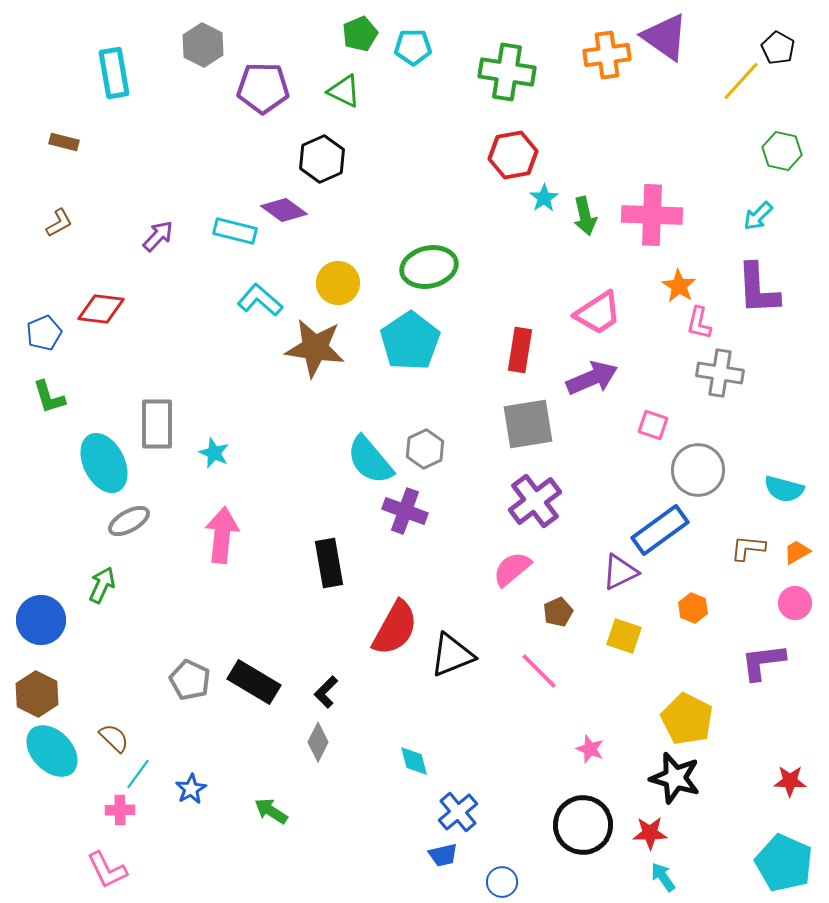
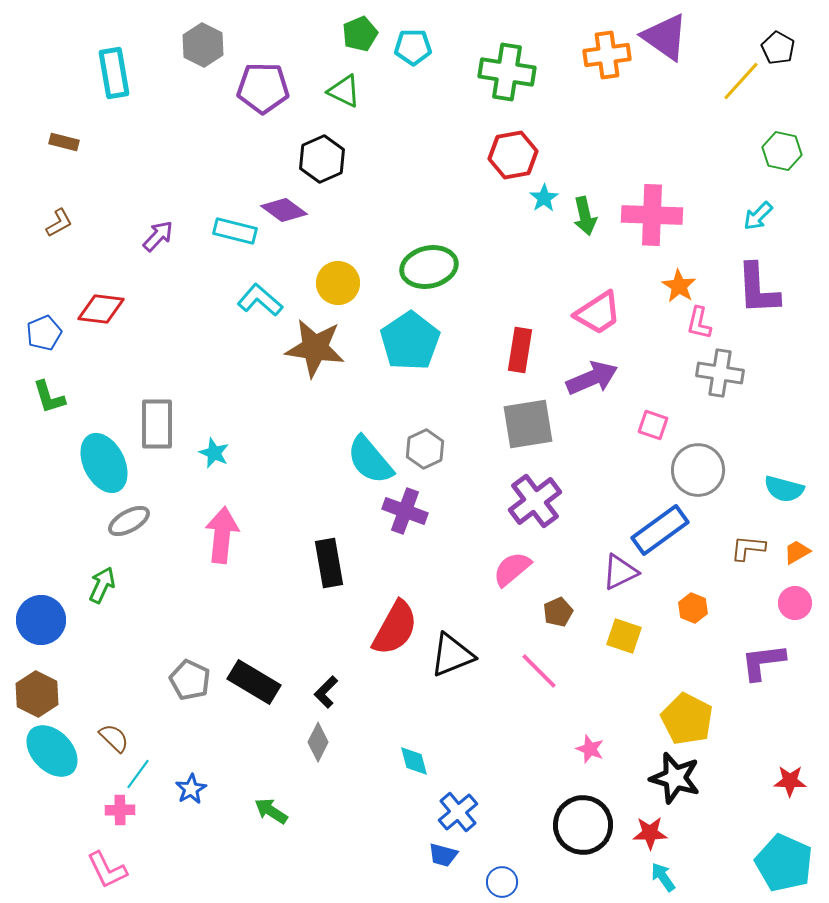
blue trapezoid at (443, 855): rotated 28 degrees clockwise
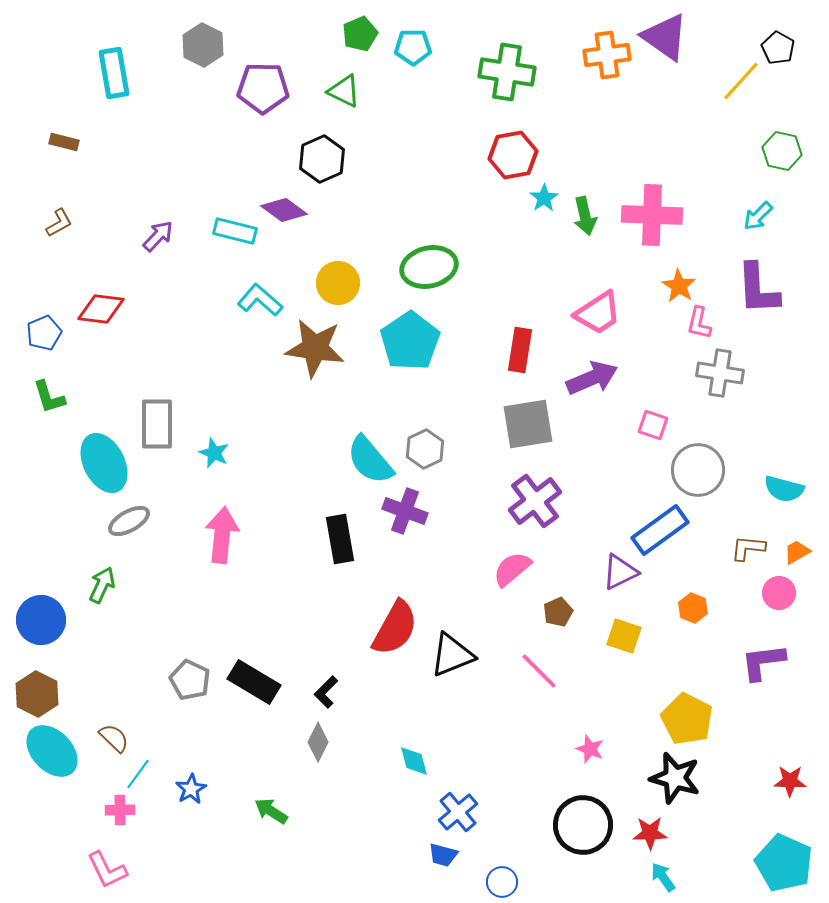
black rectangle at (329, 563): moved 11 px right, 24 px up
pink circle at (795, 603): moved 16 px left, 10 px up
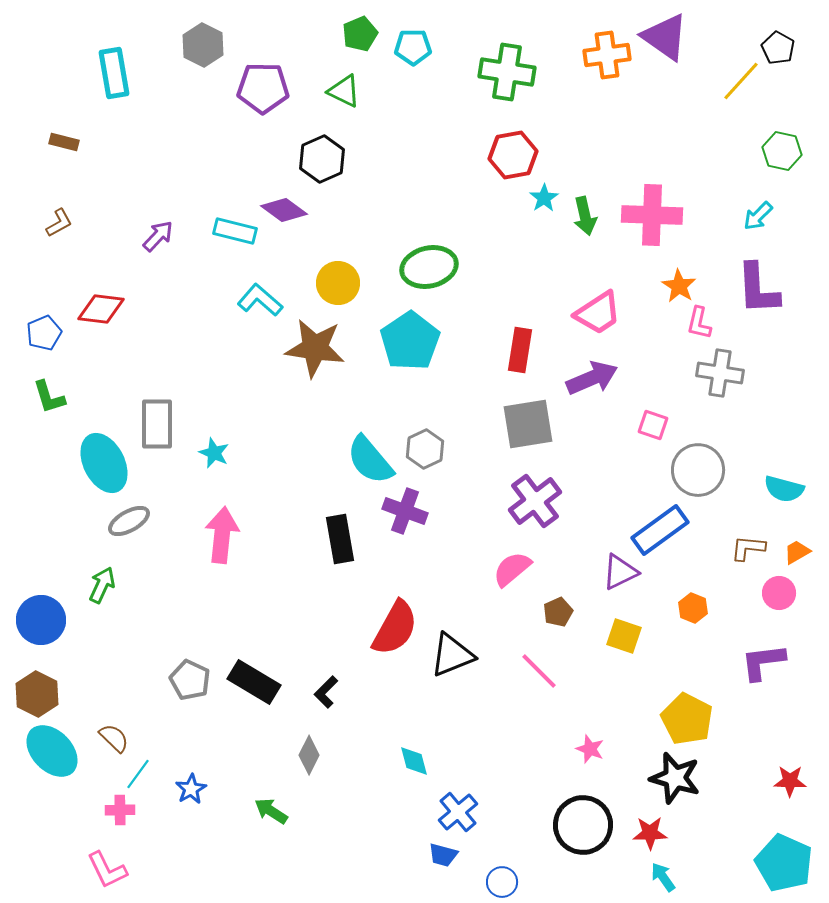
gray diamond at (318, 742): moved 9 px left, 13 px down
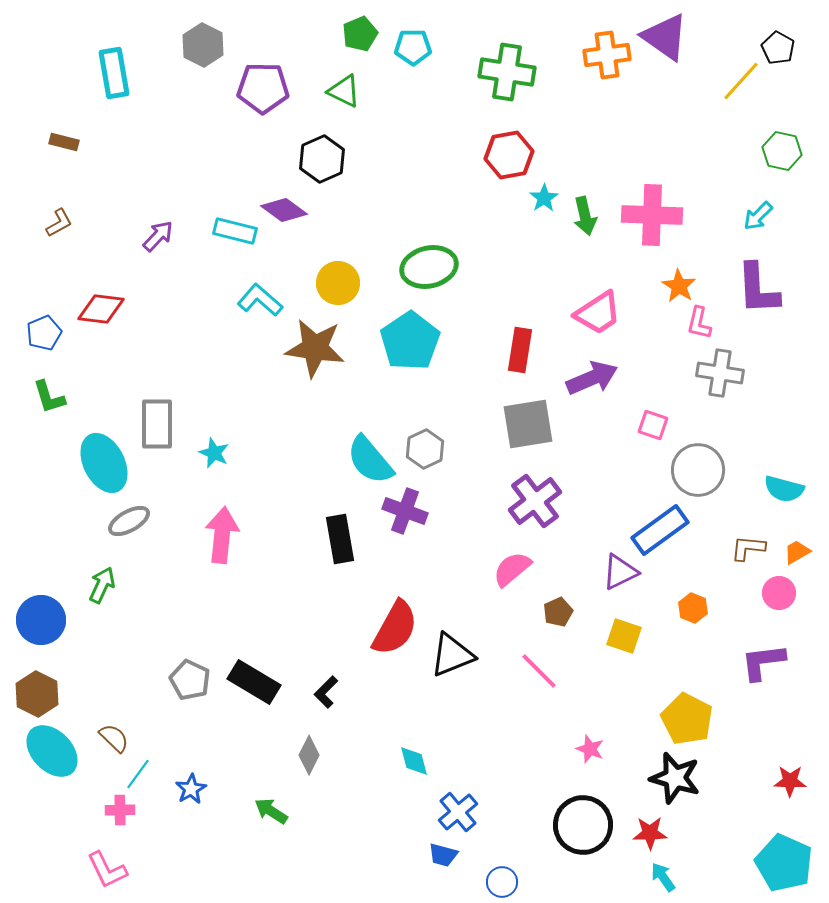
red hexagon at (513, 155): moved 4 px left
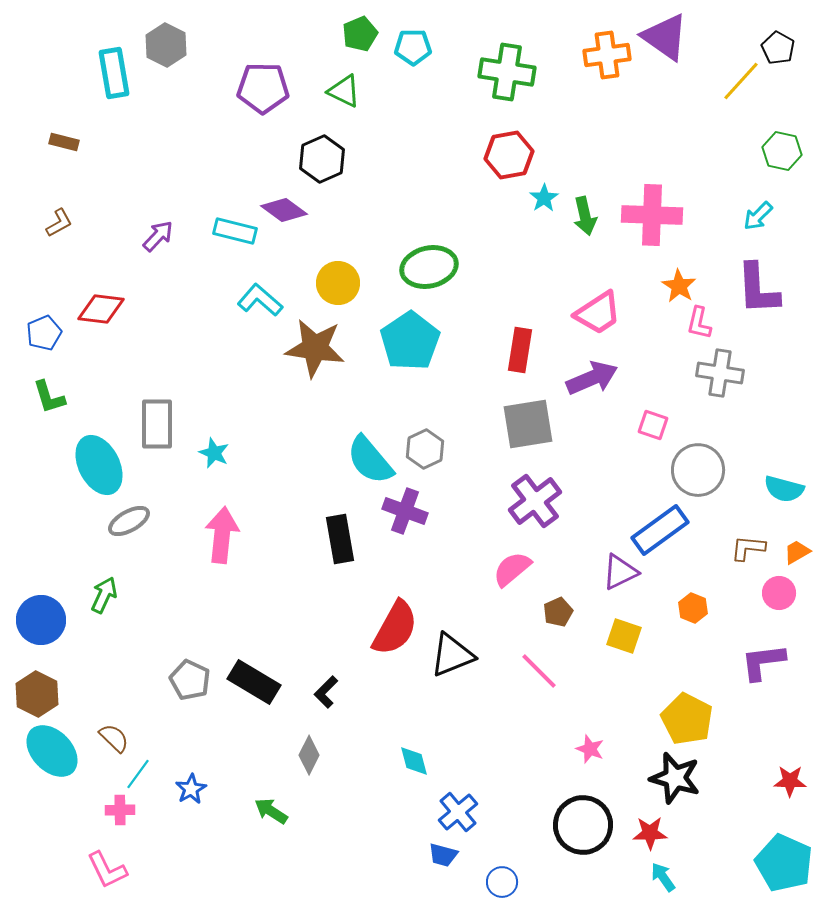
gray hexagon at (203, 45): moved 37 px left
cyan ellipse at (104, 463): moved 5 px left, 2 px down
green arrow at (102, 585): moved 2 px right, 10 px down
